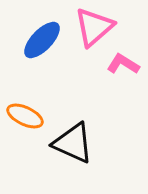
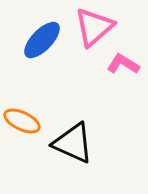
orange ellipse: moved 3 px left, 5 px down
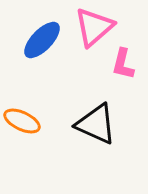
pink L-shape: rotated 108 degrees counterclockwise
black triangle: moved 23 px right, 19 px up
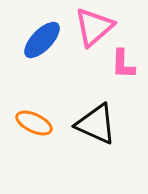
pink L-shape: rotated 12 degrees counterclockwise
orange ellipse: moved 12 px right, 2 px down
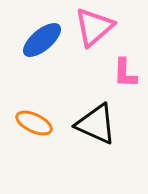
blue ellipse: rotated 6 degrees clockwise
pink L-shape: moved 2 px right, 9 px down
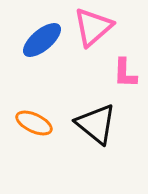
pink triangle: moved 1 px left
black triangle: rotated 15 degrees clockwise
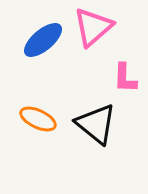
blue ellipse: moved 1 px right
pink L-shape: moved 5 px down
orange ellipse: moved 4 px right, 4 px up
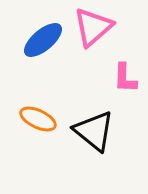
black triangle: moved 2 px left, 7 px down
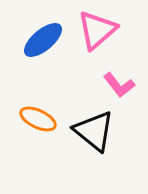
pink triangle: moved 4 px right, 3 px down
pink L-shape: moved 6 px left, 7 px down; rotated 40 degrees counterclockwise
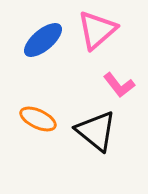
black triangle: moved 2 px right
